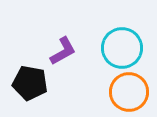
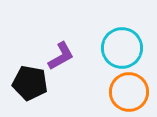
purple L-shape: moved 2 px left, 5 px down
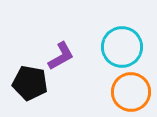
cyan circle: moved 1 px up
orange circle: moved 2 px right
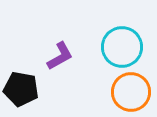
purple L-shape: moved 1 px left
black pentagon: moved 9 px left, 6 px down
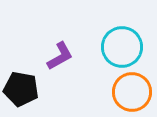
orange circle: moved 1 px right
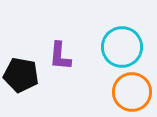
purple L-shape: rotated 124 degrees clockwise
black pentagon: moved 14 px up
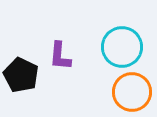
black pentagon: rotated 16 degrees clockwise
